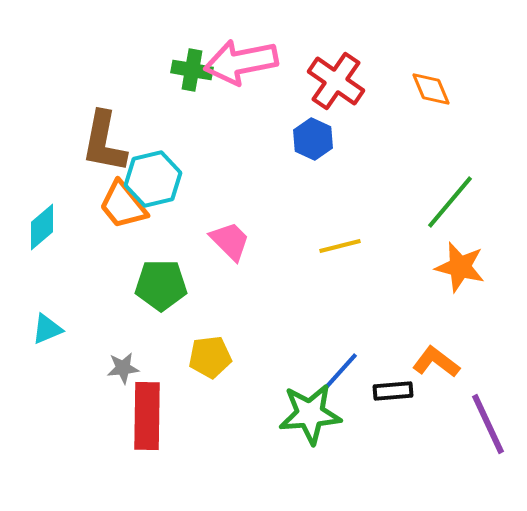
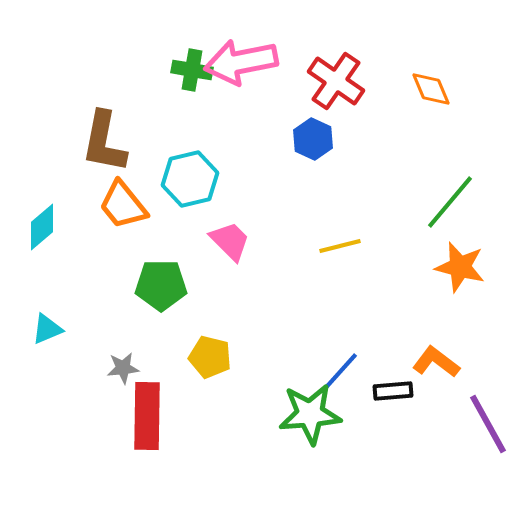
cyan hexagon: moved 37 px right
yellow pentagon: rotated 21 degrees clockwise
purple line: rotated 4 degrees counterclockwise
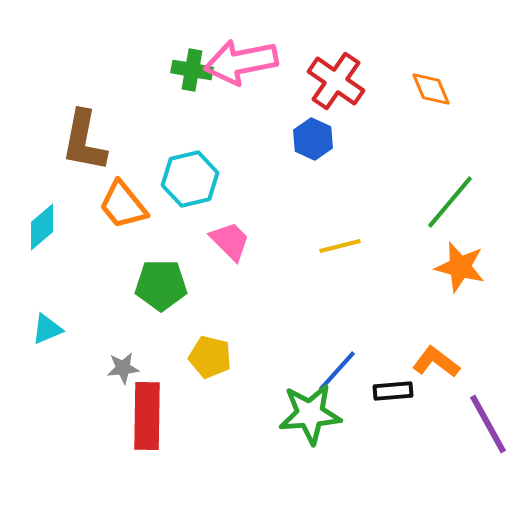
brown L-shape: moved 20 px left, 1 px up
blue line: moved 2 px left, 2 px up
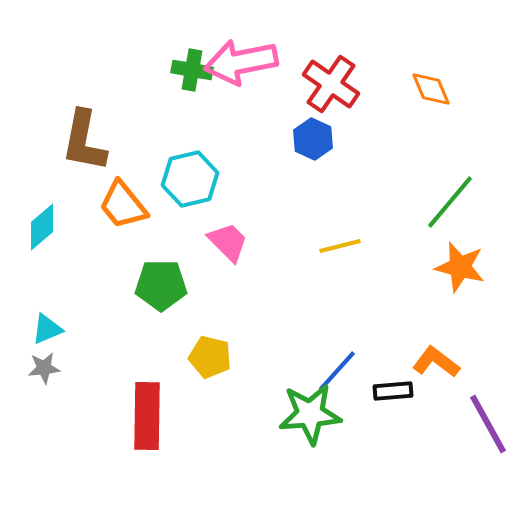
red cross: moved 5 px left, 3 px down
pink trapezoid: moved 2 px left, 1 px down
gray star: moved 79 px left
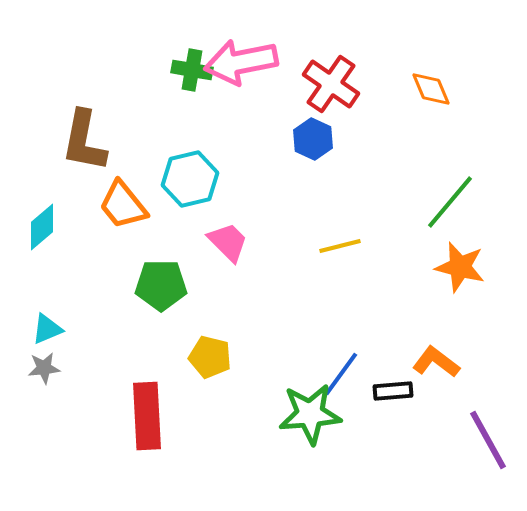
blue line: moved 4 px right, 3 px down; rotated 6 degrees counterclockwise
red rectangle: rotated 4 degrees counterclockwise
purple line: moved 16 px down
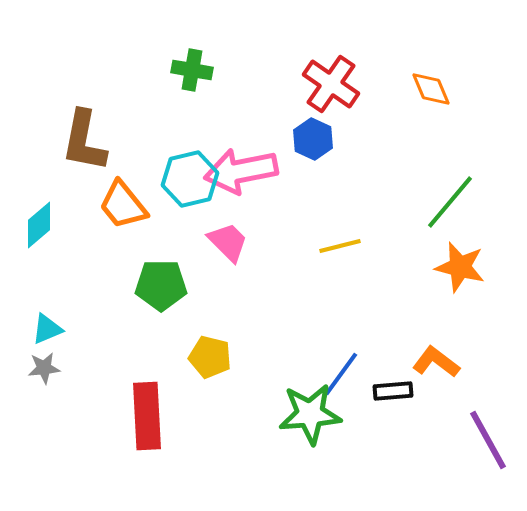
pink arrow: moved 109 px down
cyan diamond: moved 3 px left, 2 px up
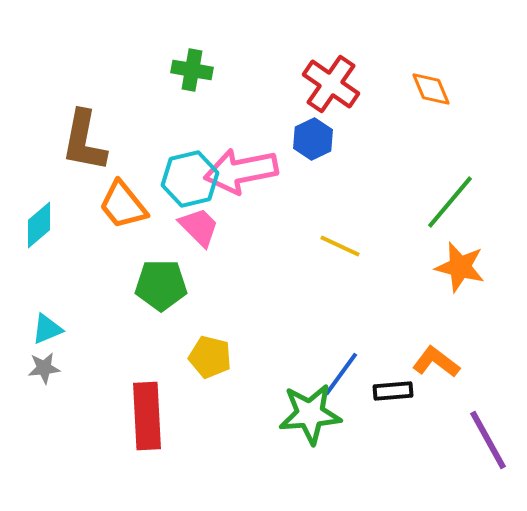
blue hexagon: rotated 9 degrees clockwise
pink trapezoid: moved 29 px left, 15 px up
yellow line: rotated 39 degrees clockwise
